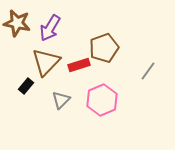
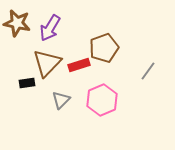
brown triangle: moved 1 px right, 1 px down
black rectangle: moved 1 px right, 3 px up; rotated 42 degrees clockwise
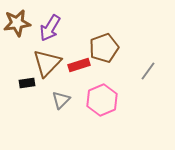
brown star: rotated 20 degrees counterclockwise
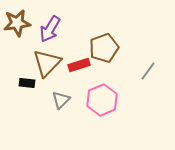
purple arrow: moved 1 px down
black rectangle: rotated 14 degrees clockwise
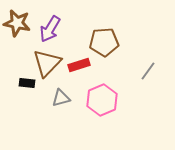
brown star: rotated 20 degrees clockwise
brown pentagon: moved 6 px up; rotated 16 degrees clockwise
gray triangle: moved 2 px up; rotated 30 degrees clockwise
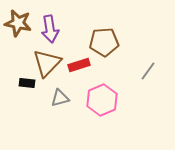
brown star: moved 1 px right
purple arrow: rotated 40 degrees counterclockwise
gray triangle: moved 1 px left
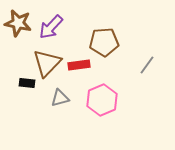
purple arrow: moved 1 px right, 2 px up; rotated 52 degrees clockwise
red rectangle: rotated 10 degrees clockwise
gray line: moved 1 px left, 6 px up
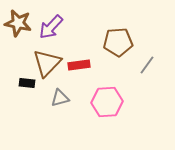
brown pentagon: moved 14 px right
pink hexagon: moved 5 px right, 2 px down; rotated 20 degrees clockwise
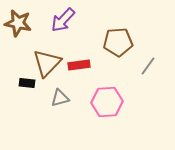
purple arrow: moved 12 px right, 7 px up
gray line: moved 1 px right, 1 px down
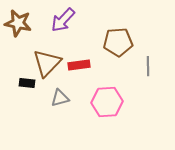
gray line: rotated 36 degrees counterclockwise
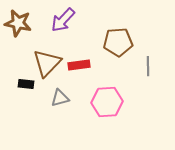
black rectangle: moved 1 px left, 1 px down
